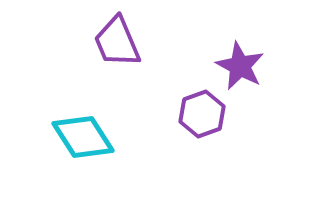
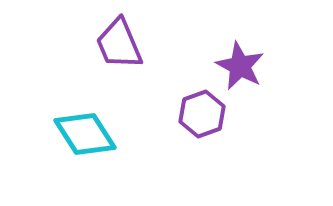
purple trapezoid: moved 2 px right, 2 px down
cyan diamond: moved 2 px right, 3 px up
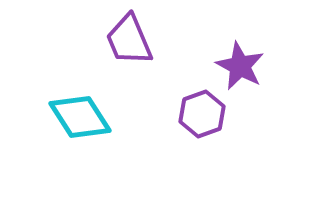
purple trapezoid: moved 10 px right, 4 px up
cyan diamond: moved 5 px left, 17 px up
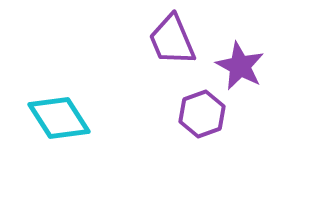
purple trapezoid: moved 43 px right
cyan diamond: moved 21 px left, 1 px down
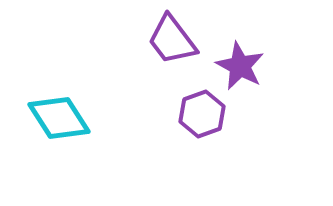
purple trapezoid: rotated 14 degrees counterclockwise
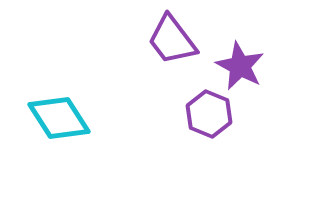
purple hexagon: moved 7 px right; rotated 18 degrees counterclockwise
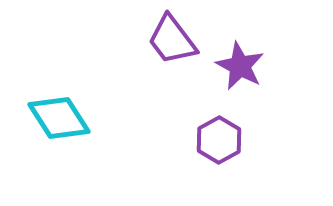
purple hexagon: moved 10 px right, 26 px down; rotated 9 degrees clockwise
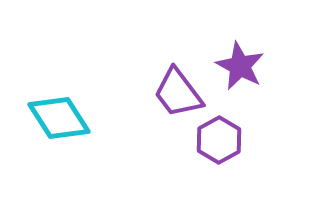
purple trapezoid: moved 6 px right, 53 px down
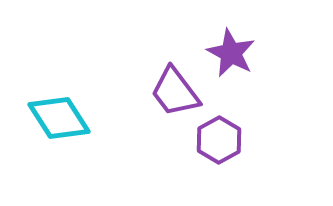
purple star: moved 9 px left, 13 px up
purple trapezoid: moved 3 px left, 1 px up
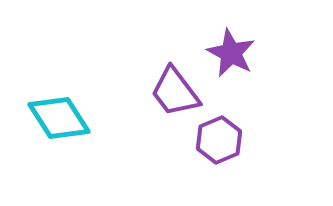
purple hexagon: rotated 6 degrees clockwise
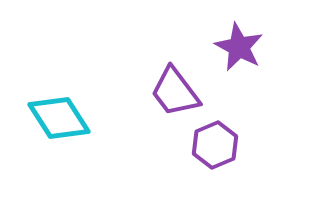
purple star: moved 8 px right, 6 px up
purple hexagon: moved 4 px left, 5 px down
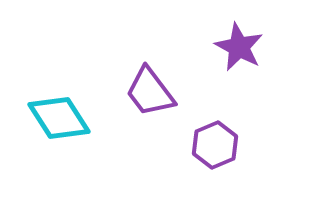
purple trapezoid: moved 25 px left
